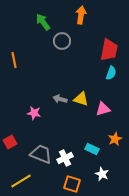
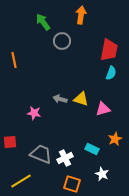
red square: rotated 24 degrees clockwise
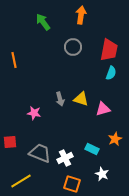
gray circle: moved 11 px right, 6 px down
gray arrow: rotated 120 degrees counterclockwise
gray trapezoid: moved 1 px left, 1 px up
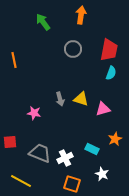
gray circle: moved 2 px down
yellow line: rotated 60 degrees clockwise
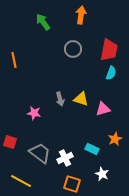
red square: rotated 24 degrees clockwise
gray trapezoid: rotated 15 degrees clockwise
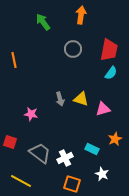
cyan semicircle: rotated 16 degrees clockwise
pink star: moved 3 px left, 1 px down
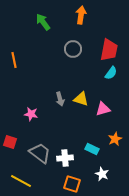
white cross: rotated 21 degrees clockwise
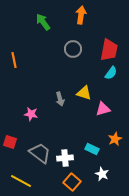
yellow triangle: moved 3 px right, 6 px up
orange square: moved 2 px up; rotated 24 degrees clockwise
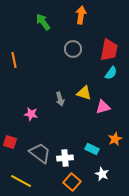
pink triangle: moved 2 px up
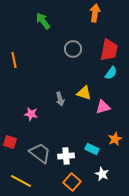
orange arrow: moved 14 px right, 2 px up
green arrow: moved 1 px up
white cross: moved 1 px right, 2 px up
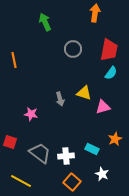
green arrow: moved 2 px right, 1 px down; rotated 12 degrees clockwise
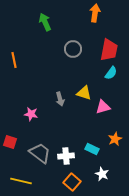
yellow line: rotated 15 degrees counterclockwise
